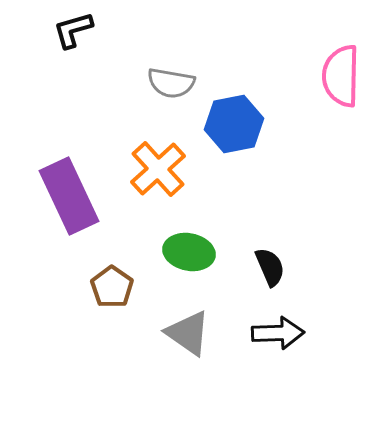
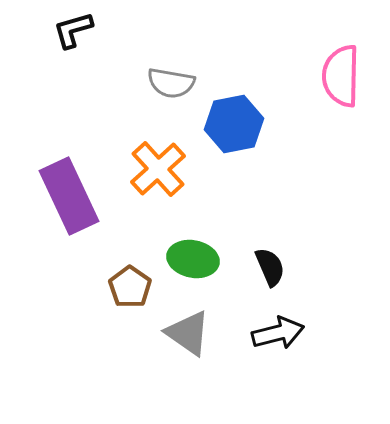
green ellipse: moved 4 px right, 7 px down
brown pentagon: moved 18 px right
black arrow: rotated 12 degrees counterclockwise
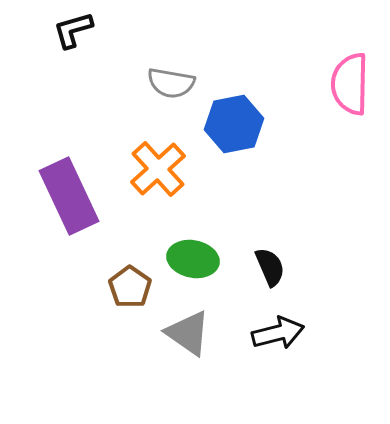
pink semicircle: moved 9 px right, 8 px down
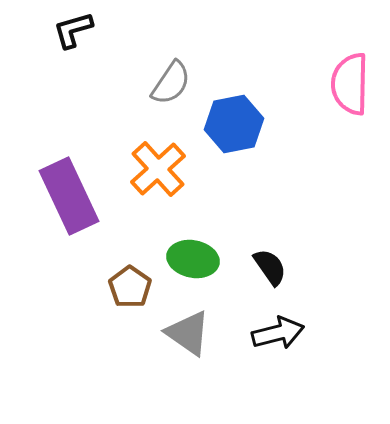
gray semicircle: rotated 66 degrees counterclockwise
black semicircle: rotated 12 degrees counterclockwise
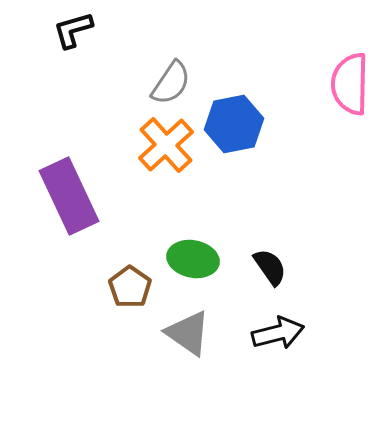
orange cross: moved 8 px right, 24 px up
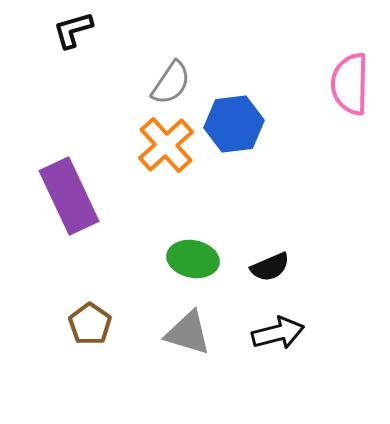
blue hexagon: rotated 4 degrees clockwise
black semicircle: rotated 102 degrees clockwise
brown pentagon: moved 40 px left, 37 px down
gray triangle: rotated 18 degrees counterclockwise
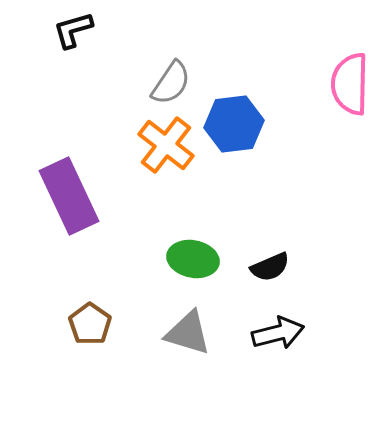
orange cross: rotated 10 degrees counterclockwise
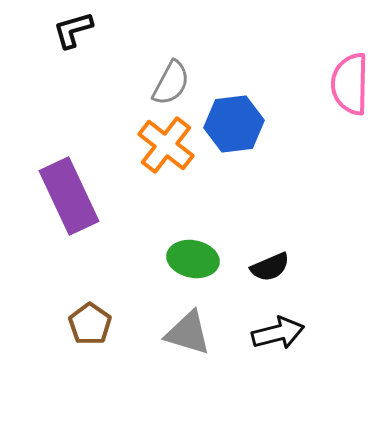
gray semicircle: rotated 6 degrees counterclockwise
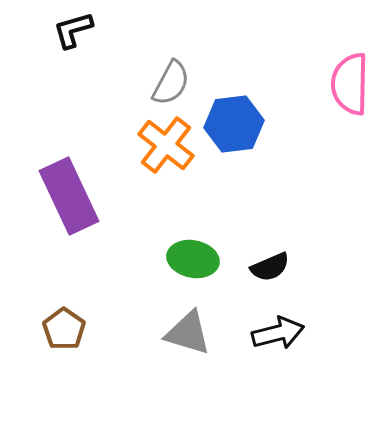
brown pentagon: moved 26 px left, 5 px down
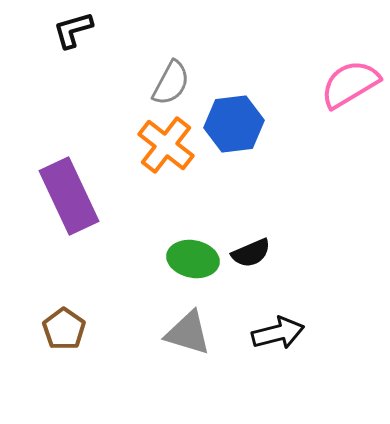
pink semicircle: rotated 58 degrees clockwise
black semicircle: moved 19 px left, 14 px up
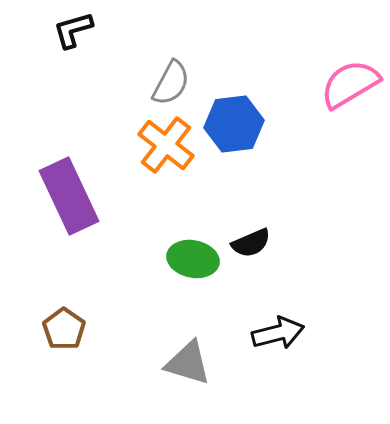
black semicircle: moved 10 px up
gray triangle: moved 30 px down
